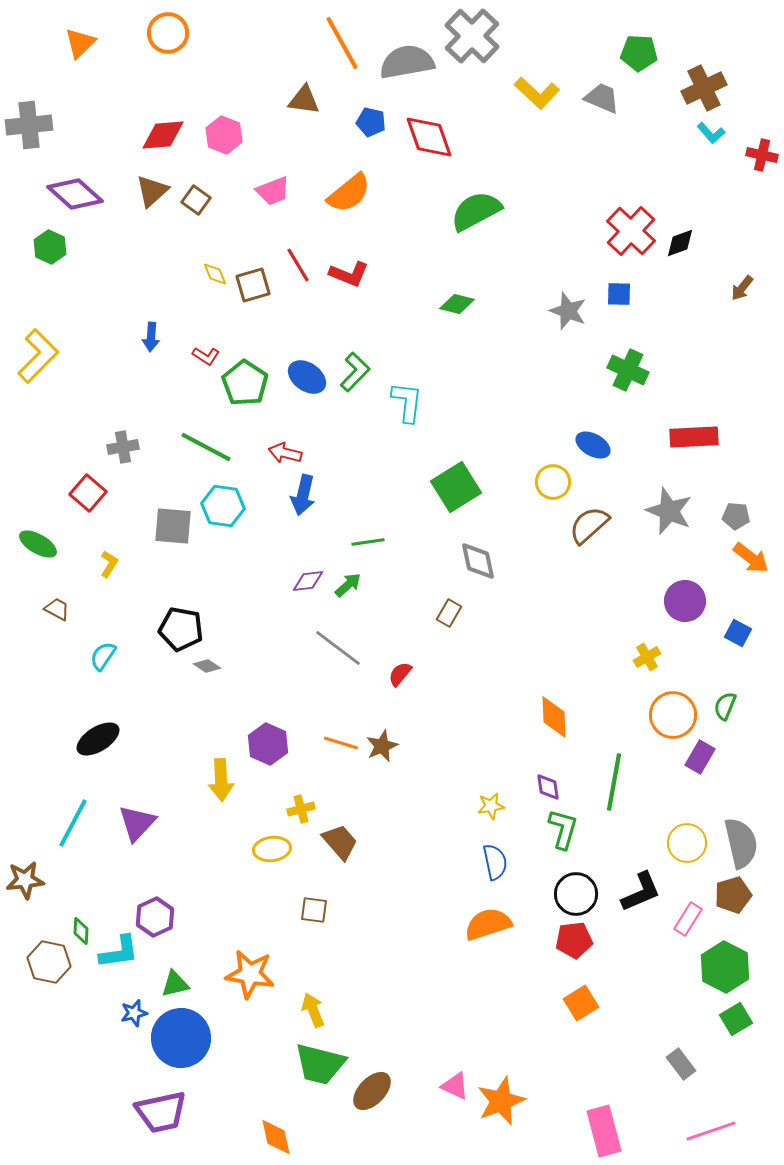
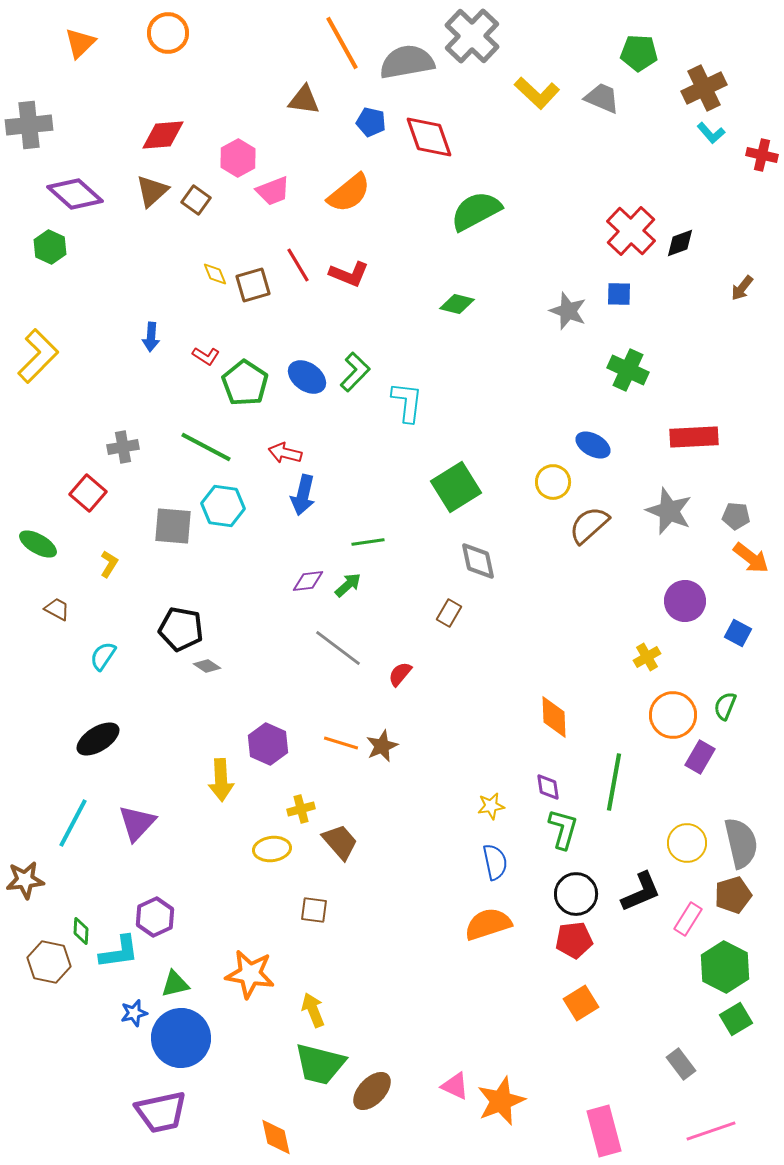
pink hexagon at (224, 135): moved 14 px right, 23 px down; rotated 9 degrees clockwise
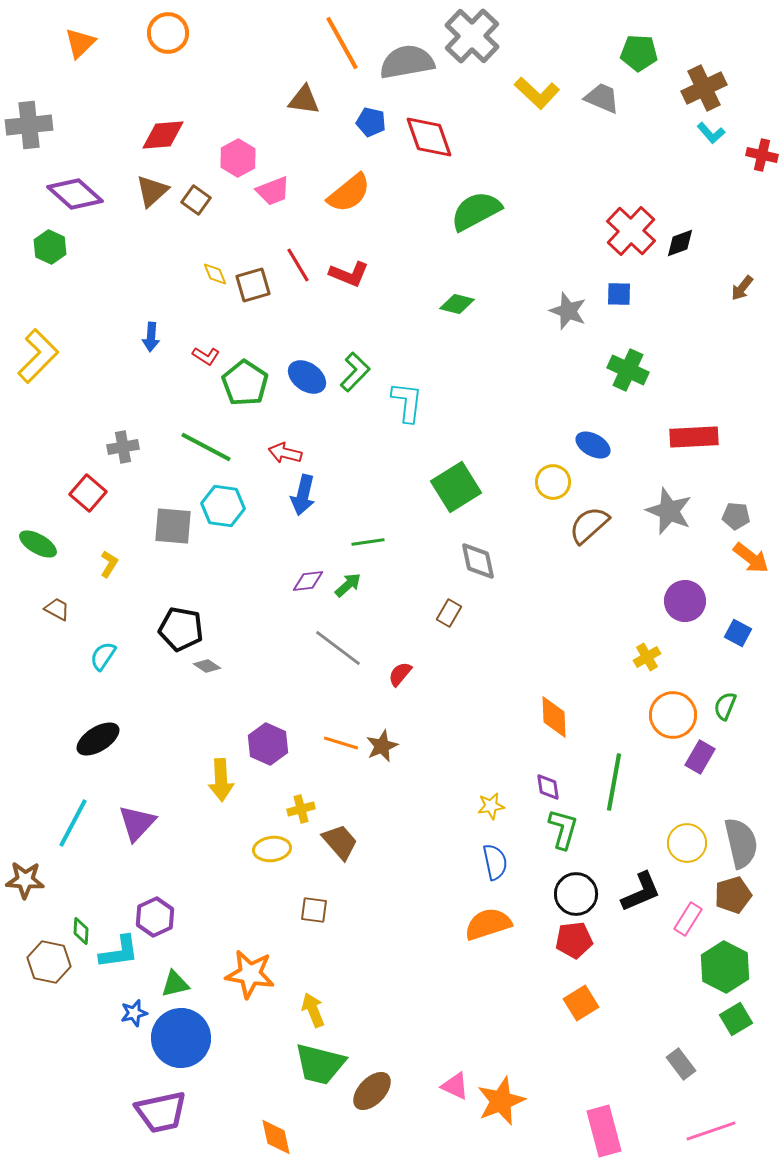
brown star at (25, 880): rotated 9 degrees clockwise
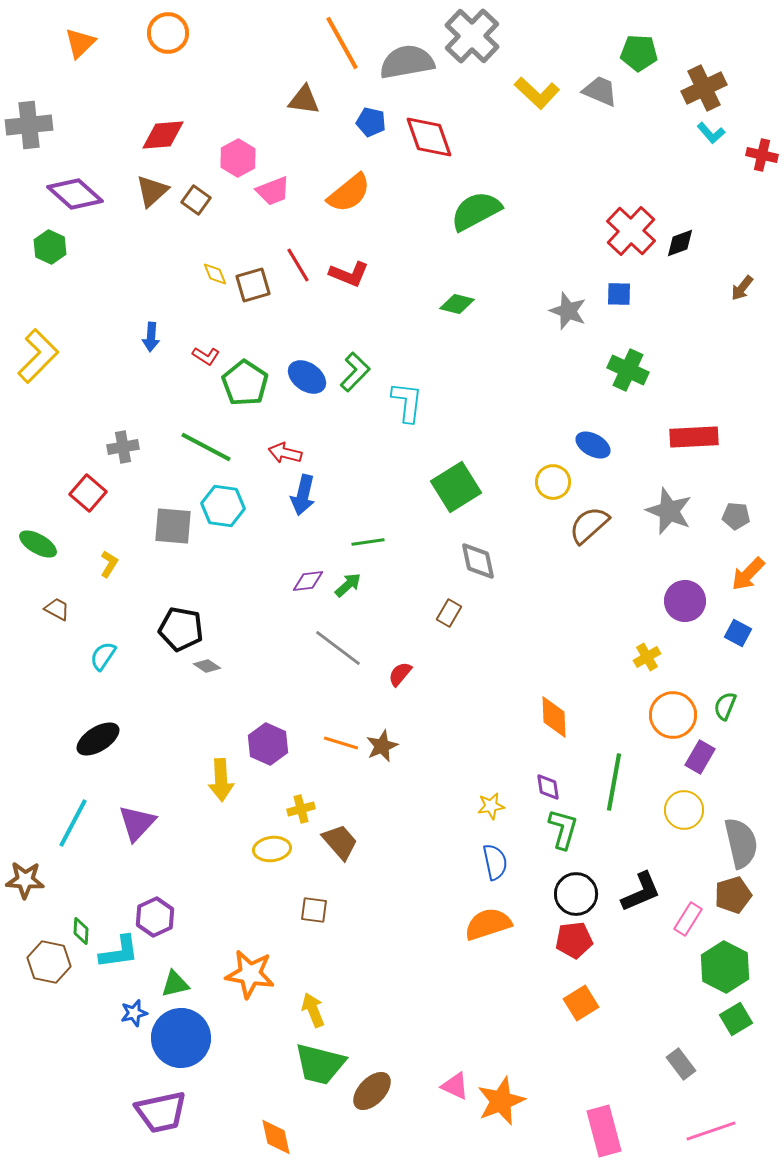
gray trapezoid at (602, 98): moved 2 px left, 7 px up
orange arrow at (751, 558): moved 3 px left, 16 px down; rotated 96 degrees clockwise
yellow circle at (687, 843): moved 3 px left, 33 px up
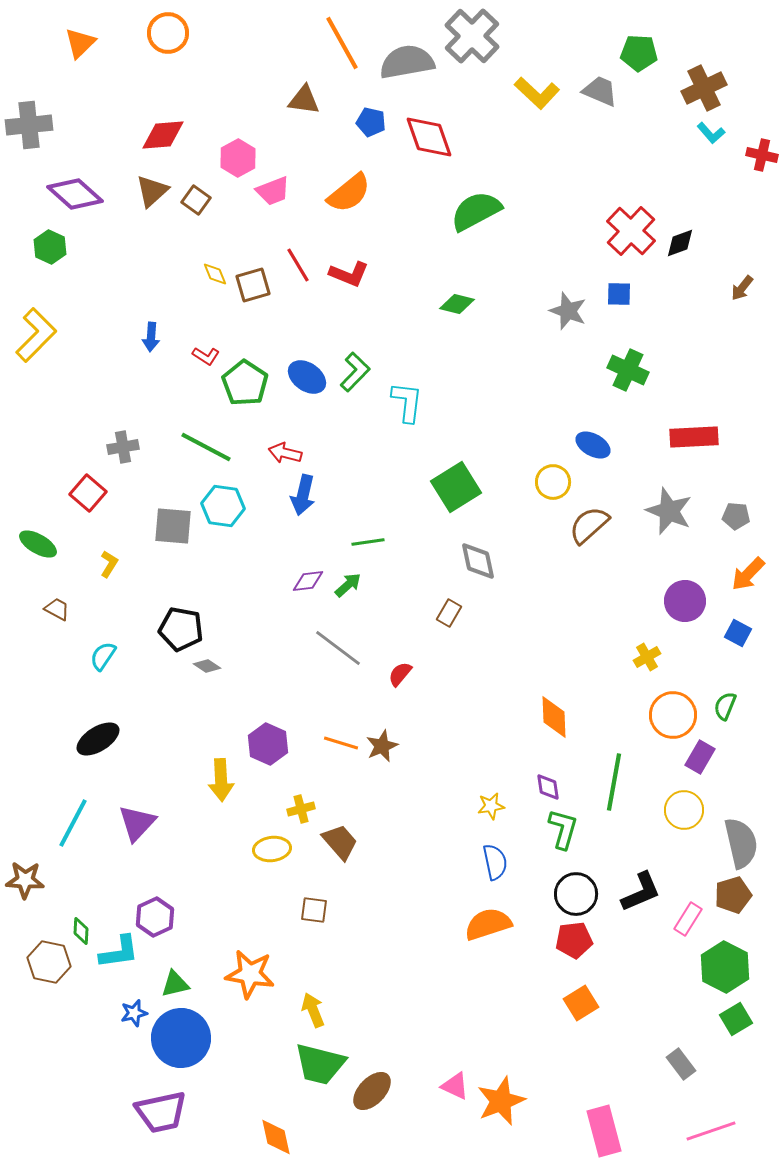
yellow L-shape at (38, 356): moved 2 px left, 21 px up
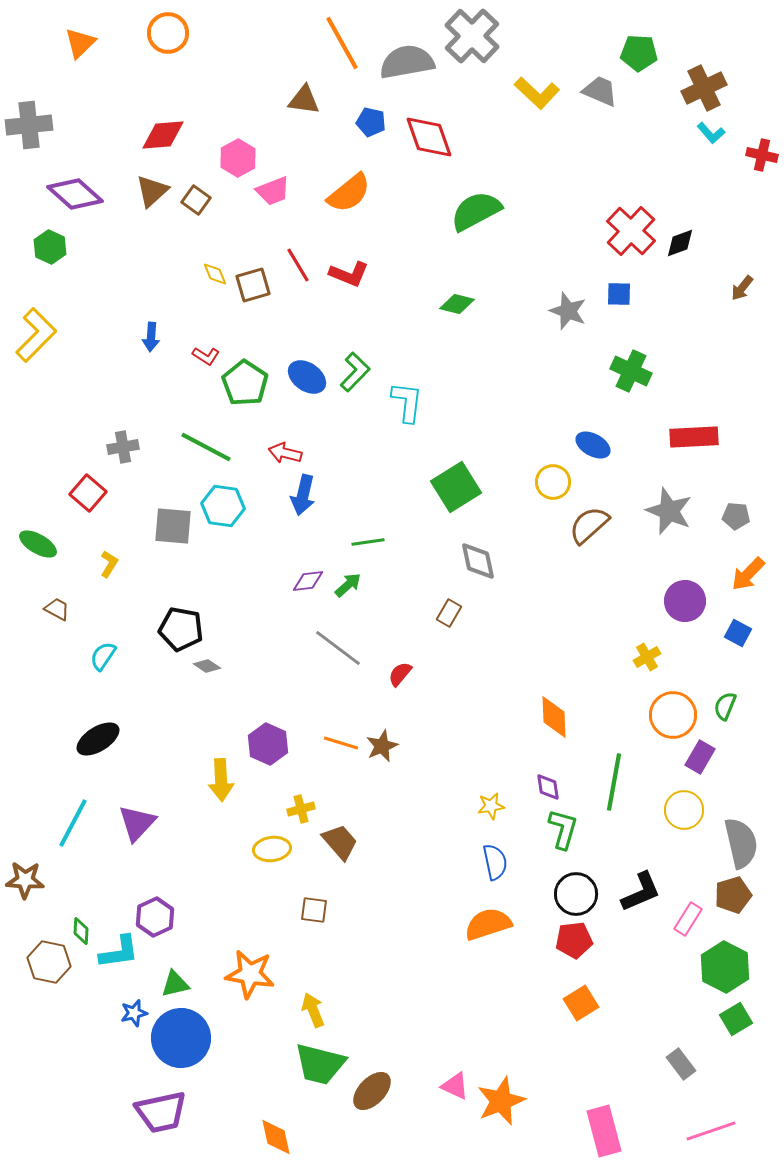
green cross at (628, 370): moved 3 px right, 1 px down
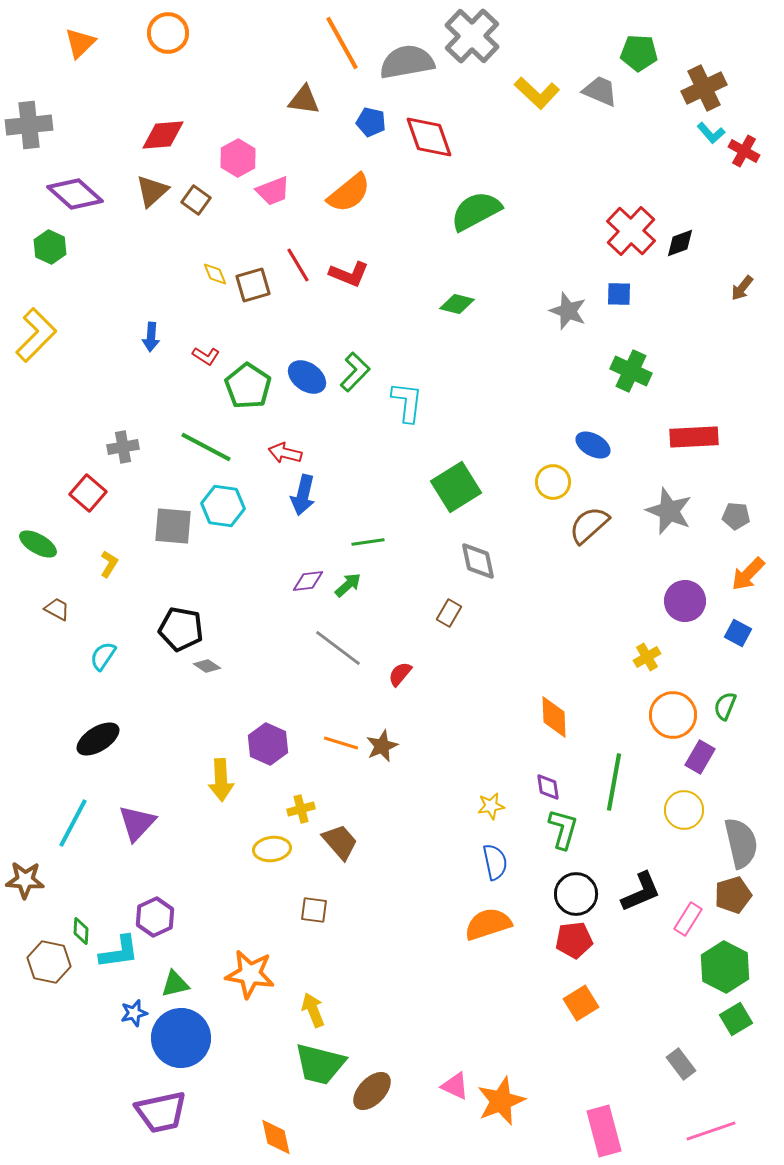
red cross at (762, 155): moved 18 px left, 4 px up; rotated 16 degrees clockwise
green pentagon at (245, 383): moved 3 px right, 3 px down
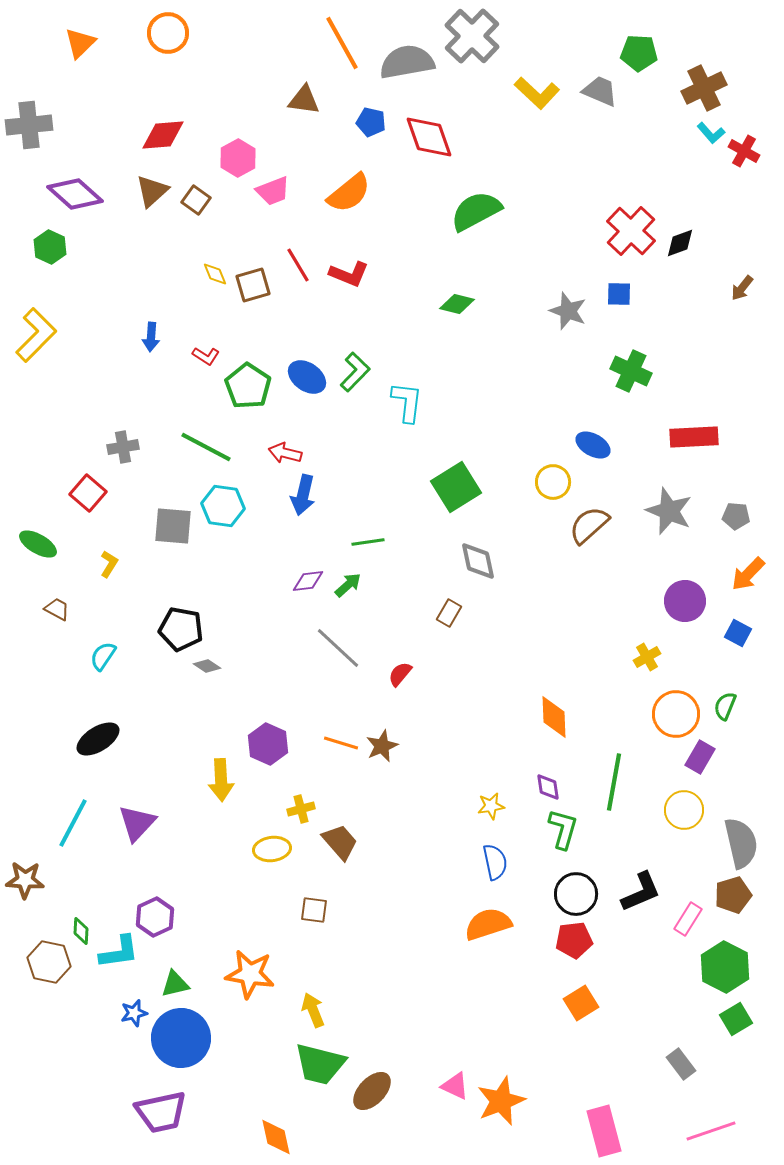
gray line at (338, 648): rotated 6 degrees clockwise
orange circle at (673, 715): moved 3 px right, 1 px up
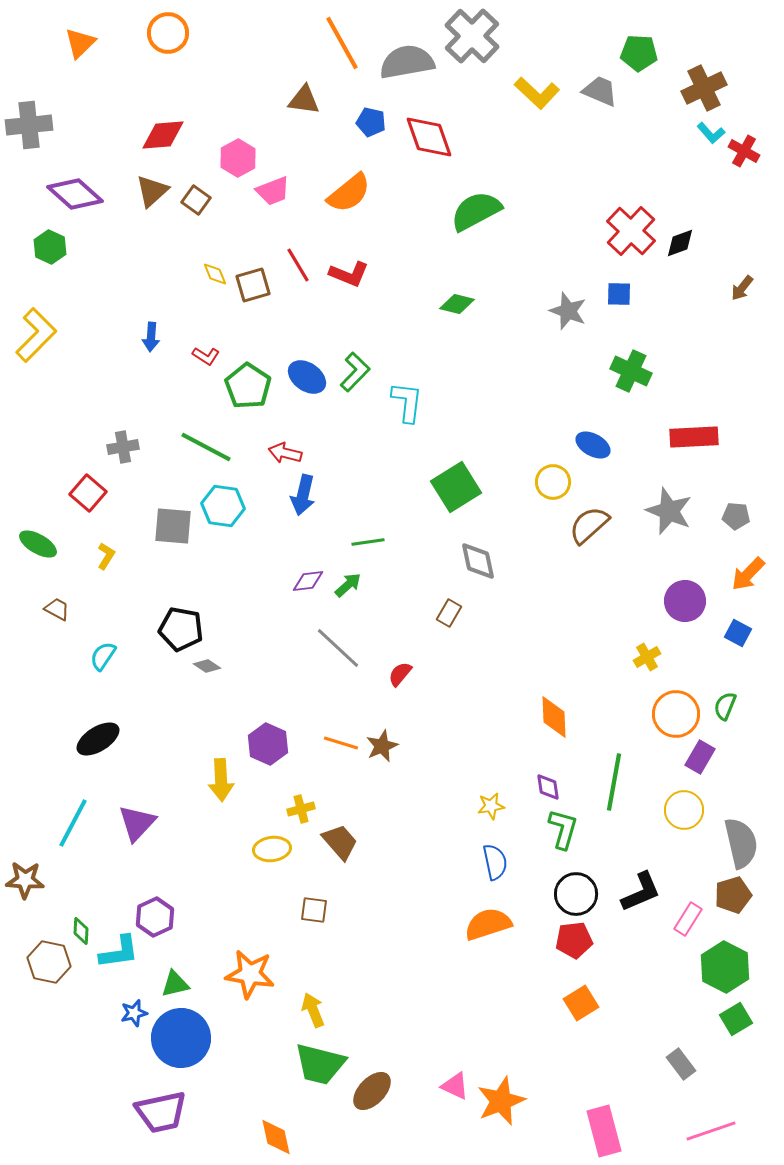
yellow L-shape at (109, 564): moved 3 px left, 8 px up
